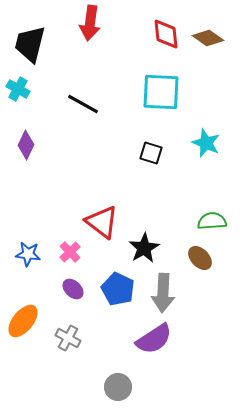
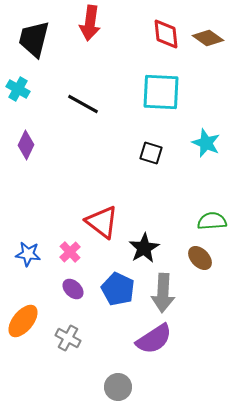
black trapezoid: moved 4 px right, 5 px up
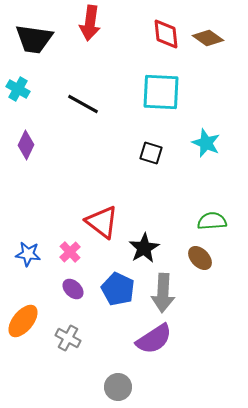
black trapezoid: rotated 96 degrees counterclockwise
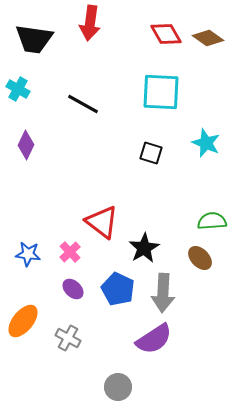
red diamond: rotated 24 degrees counterclockwise
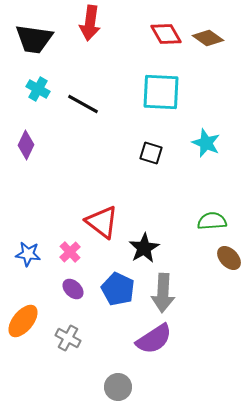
cyan cross: moved 20 px right
brown ellipse: moved 29 px right
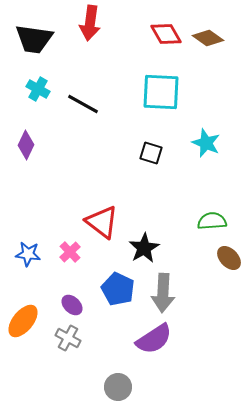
purple ellipse: moved 1 px left, 16 px down
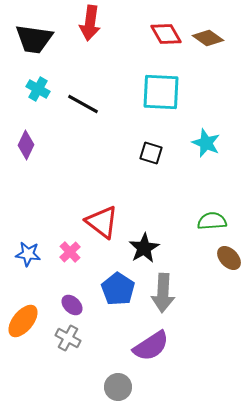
blue pentagon: rotated 8 degrees clockwise
purple semicircle: moved 3 px left, 7 px down
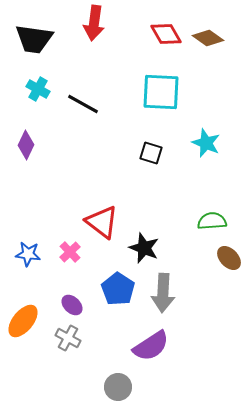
red arrow: moved 4 px right
black star: rotated 20 degrees counterclockwise
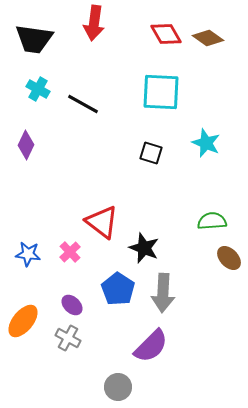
purple semicircle: rotated 12 degrees counterclockwise
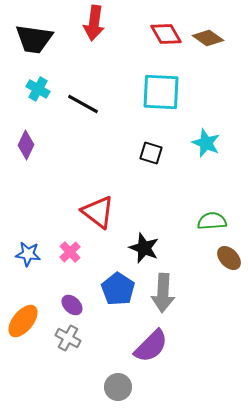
red triangle: moved 4 px left, 10 px up
